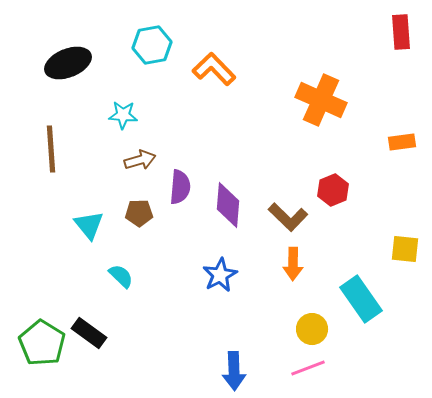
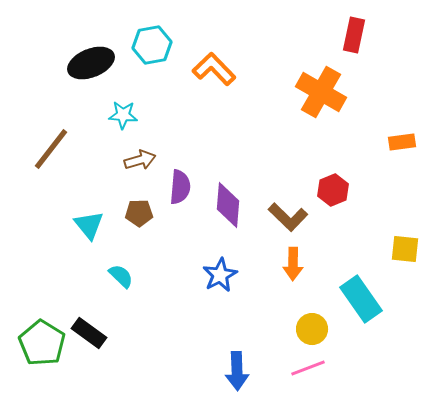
red rectangle: moved 47 px left, 3 px down; rotated 16 degrees clockwise
black ellipse: moved 23 px right
orange cross: moved 8 px up; rotated 6 degrees clockwise
brown line: rotated 42 degrees clockwise
blue arrow: moved 3 px right
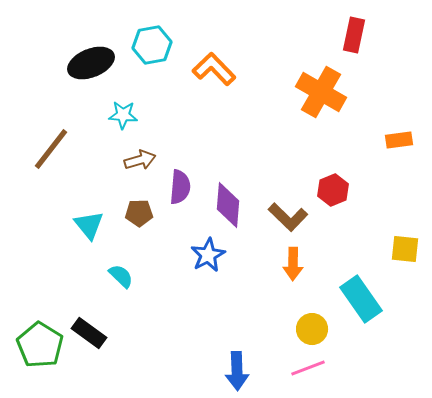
orange rectangle: moved 3 px left, 2 px up
blue star: moved 12 px left, 20 px up
green pentagon: moved 2 px left, 2 px down
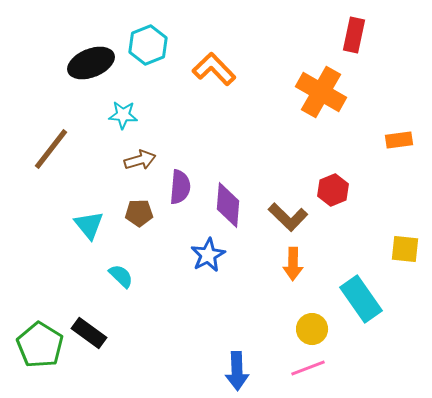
cyan hexagon: moved 4 px left; rotated 12 degrees counterclockwise
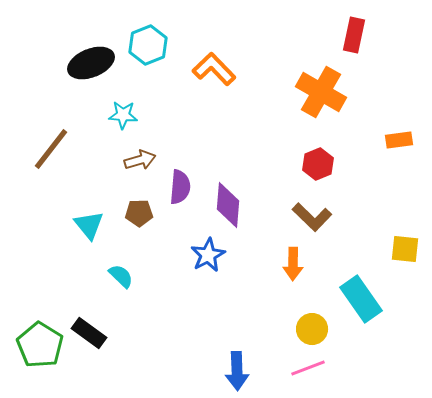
red hexagon: moved 15 px left, 26 px up
brown L-shape: moved 24 px right
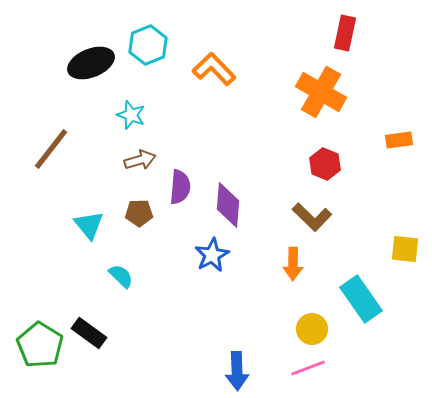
red rectangle: moved 9 px left, 2 px up
cyan star: moved 8 px right; rotated 16 degrees clockwise
red hexagon: moved 7 px right; rotated 16 degrees counterclockwise
blue star: moved 4 px right
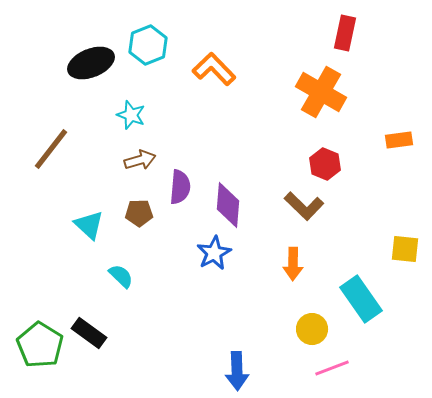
brown L-shape: moved 8 px left, 11 px up
cyan triangle: rotated 8 degrees counterclockwise
blue star: moved 2 px right, 2 px up
pink line: moved 24 px right
